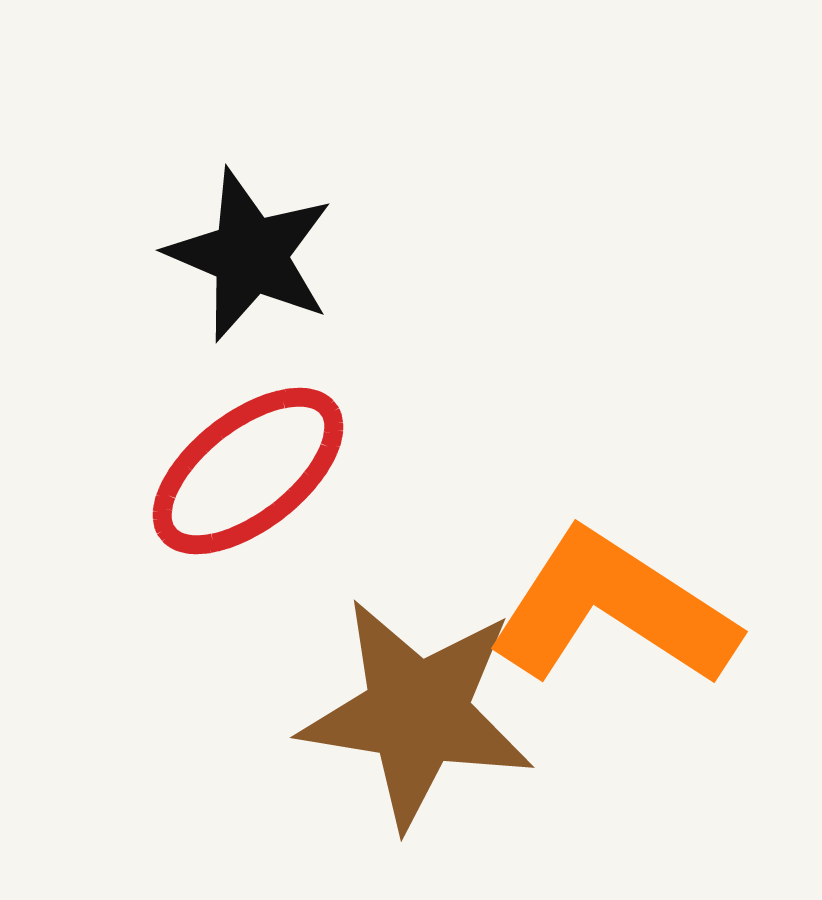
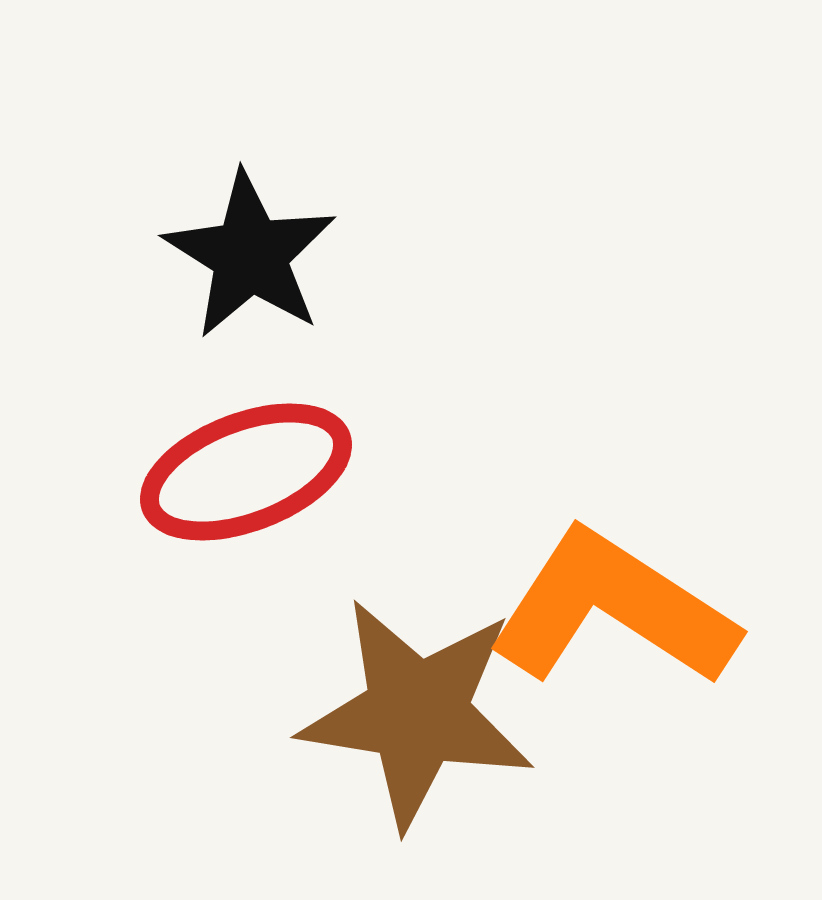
black star: rotated 9 degrees clockwise
red ellipse: moved 2 px left, 1 px down; rotated 17 degrees clockwise
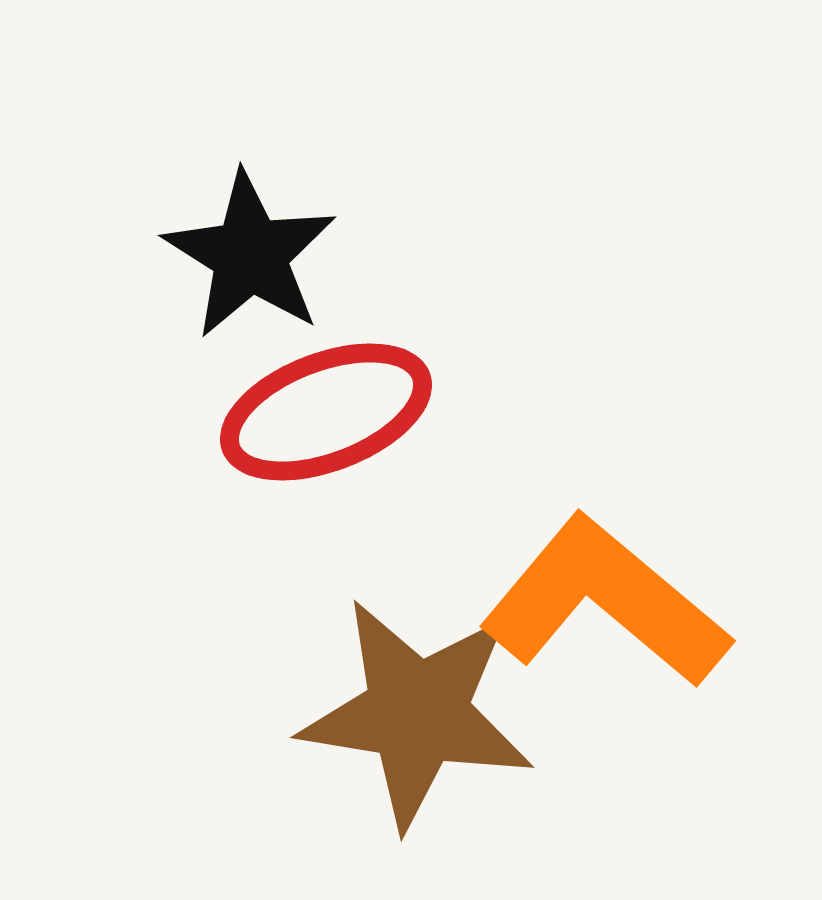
red ellipse: moved 80 px right, 60 px up
orange L-shape: moved 8 px left, 7 px up; rotated 7 degrees clockwise
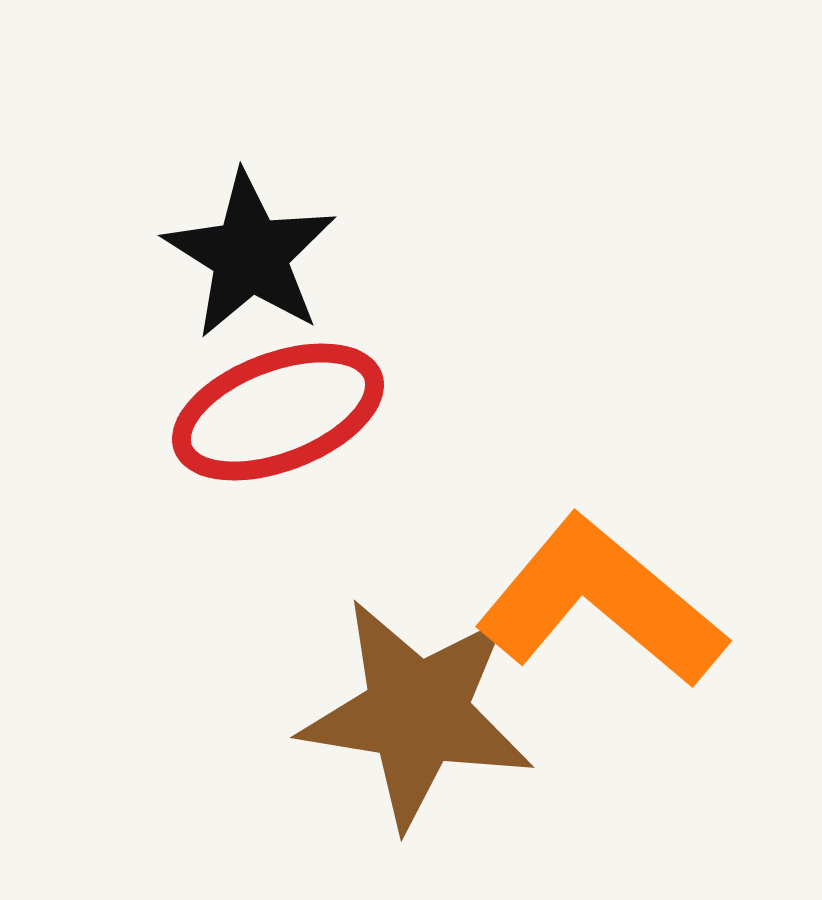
red ellipse: moved 48 px left
orange L-shape: moved 4 px left
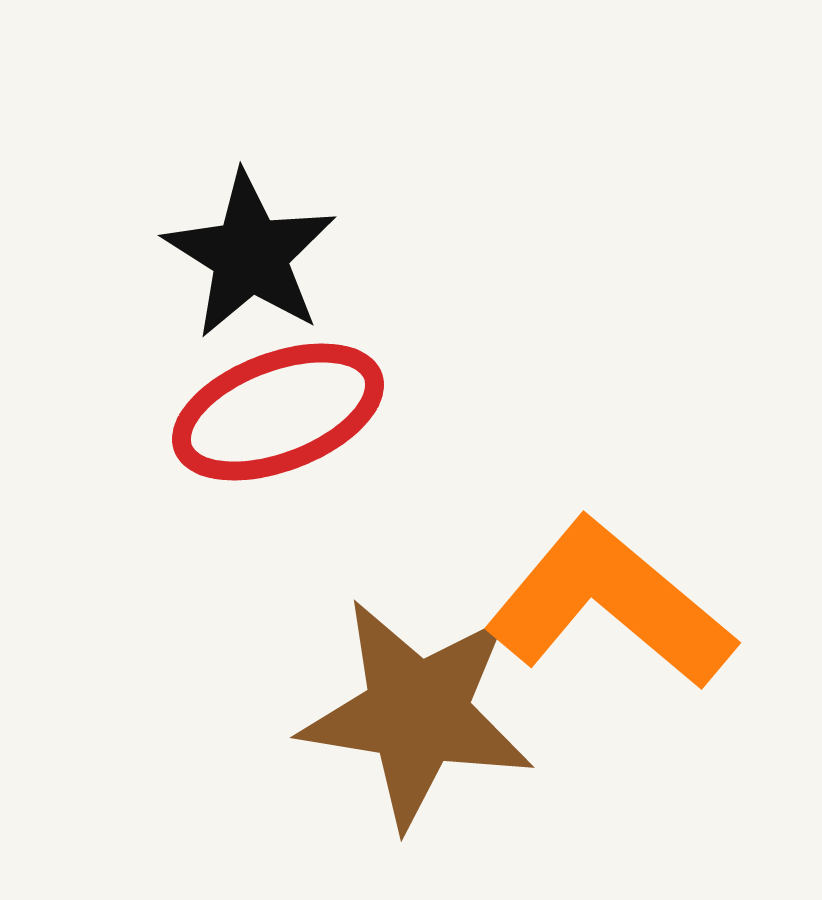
orange L-shape: moved 9 px right, 2 px down
